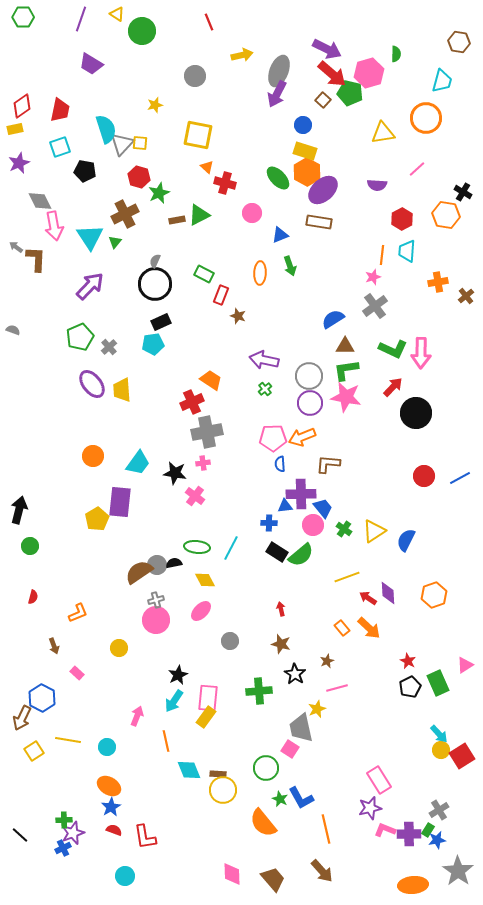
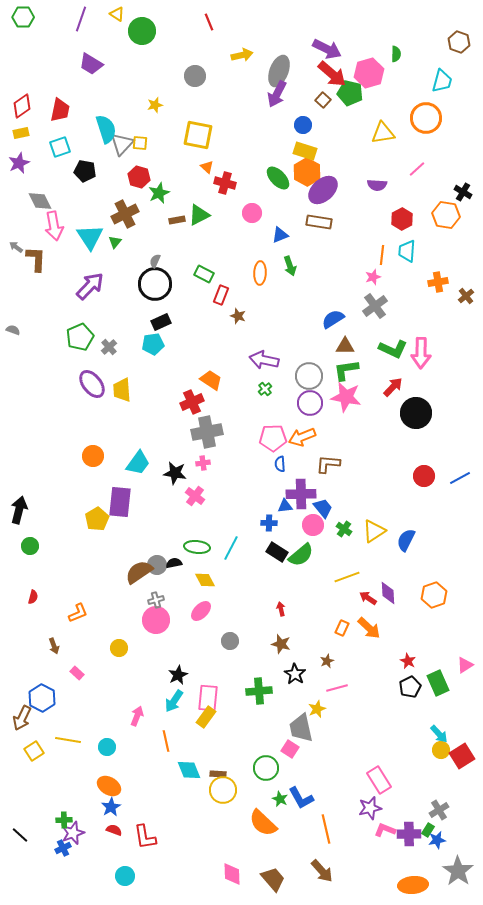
brown hexagon at (459, 42): rotated 10 degrees clockwise
yellow rectangle at (15, 129): moved 6 px right, 4 px down
orange rectangle at (342, 628): rotated 63 degrees clockwise
orange semicircle at (263, 823): rotated 8 degrees counterclockwise
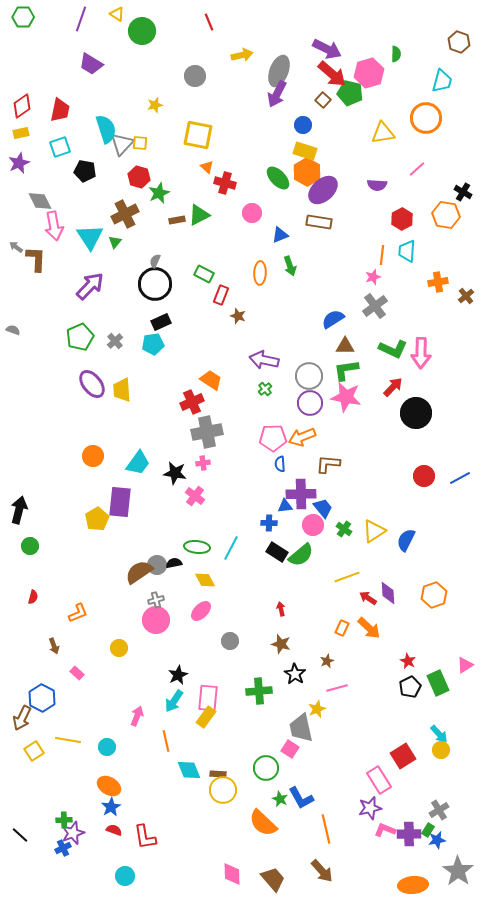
gray cross at (109, 347): moved 6 px right, 6 px up
red square at (462, 756): moved 59 px left
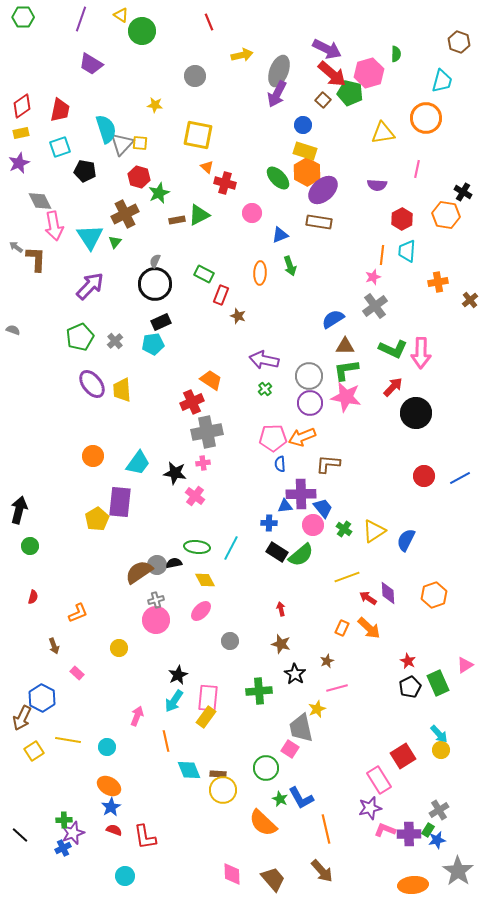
yellow triangle at (117, 14): moved 4 px right, 1 px down
yellow star at (155, 105): rotated 21 degrees clockwise
pink line at (417, 169): rotated 36 degrees counterclockwise
brown cross at (466, 296): moved 4 px right, 4 px down
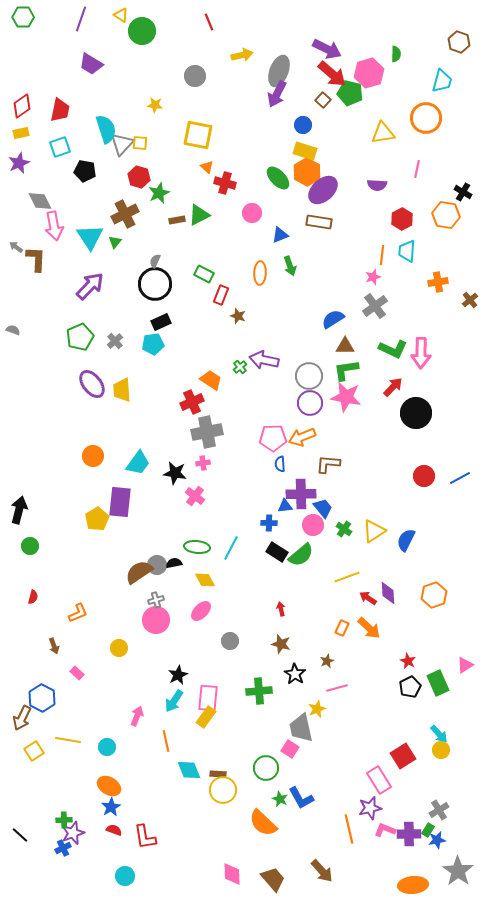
green cross at (265, 389): moved 25 px left, 22 px up
orange line at (326, 829): moved 23 px right
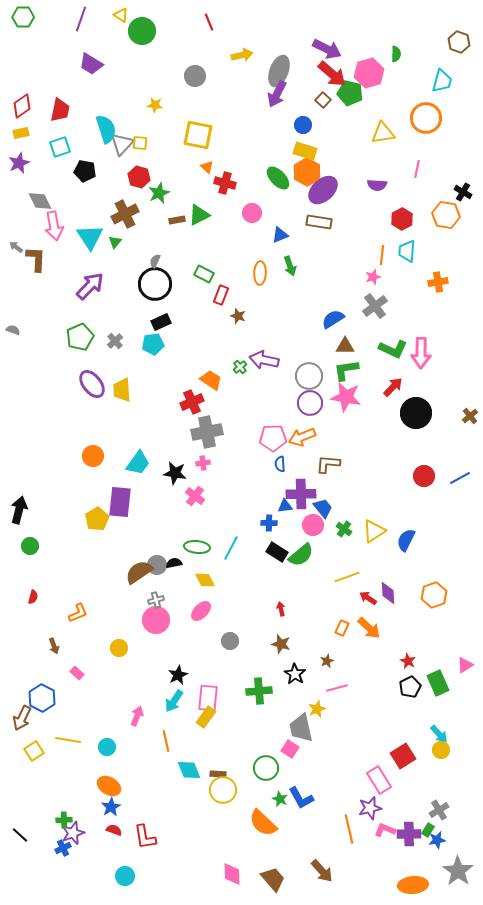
brown cross at (470, 300): moved 116 px down
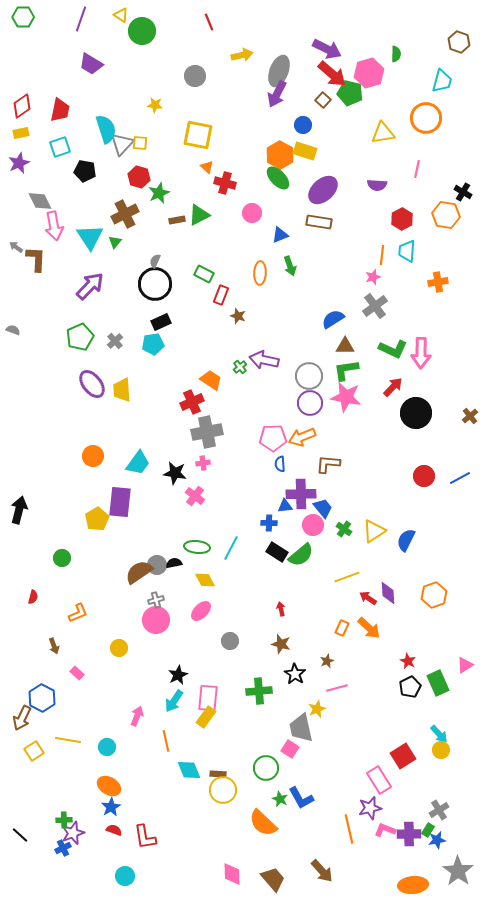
orange hexagon at (307, 172): moved 27 px left, 17 px up
green circle at (30, 546): moved 32 px right, 12 px down
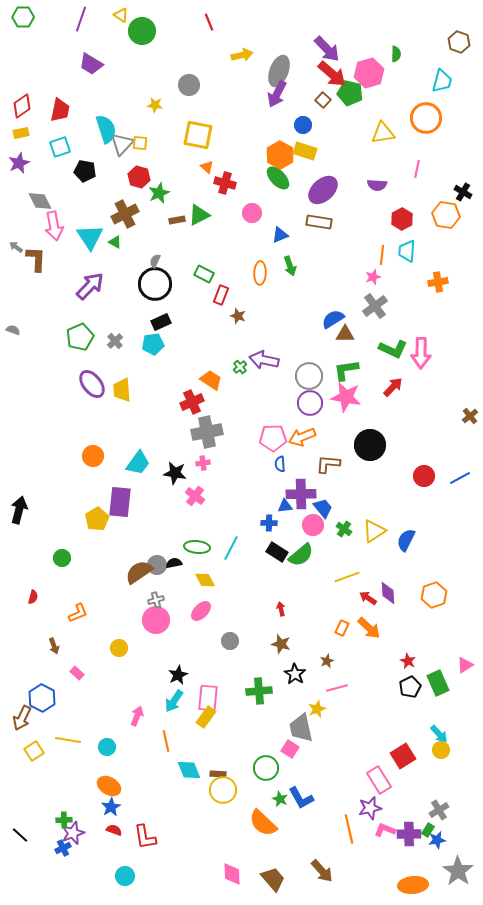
purple arrow at (327, 49): rotated 20 degrees clockwise
gray circle at (195, 76): moved 6 px left, 9 px down
green triangle at (115, 242): rotated 40 degrees counterclockwise
brown triangle at (345, 346): moved 12 px up
black circle at (416, 413): moved 46 px left, 32 px down
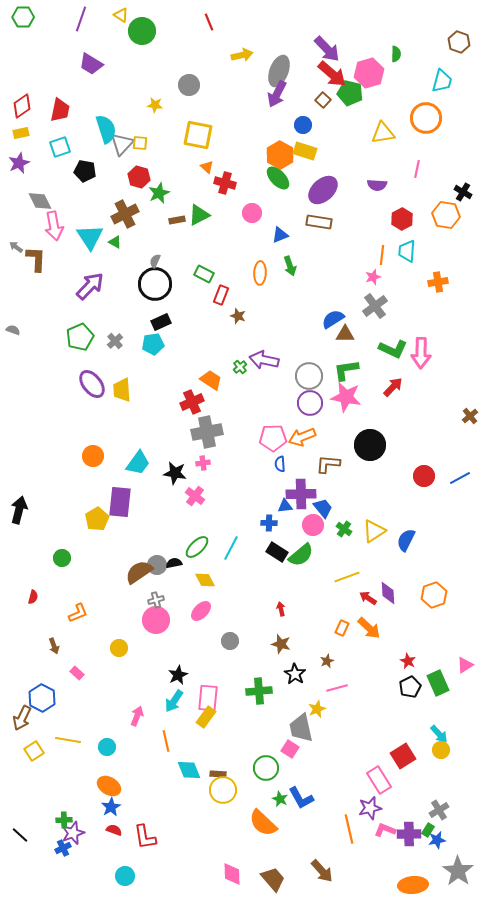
green ellipse at (197, 547): rotated 50 degrees counterclockwise
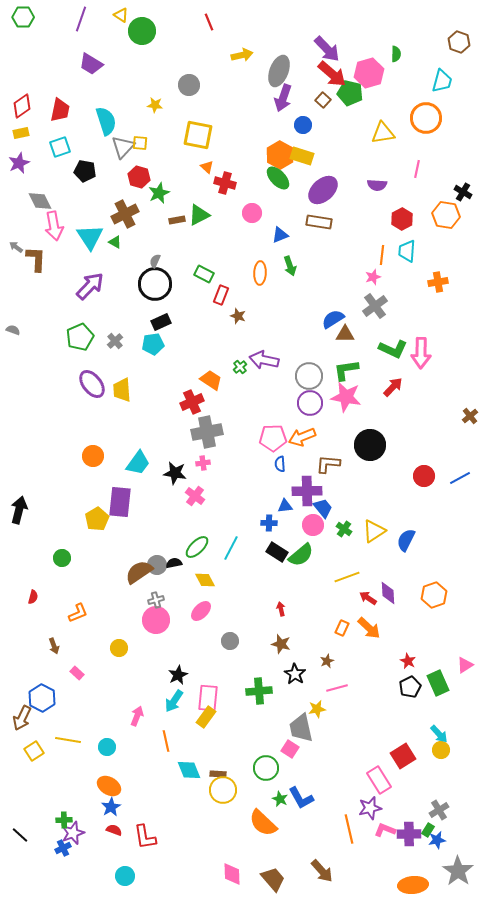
purple arrow at (277, 94): moved 6 px right, 4 px down; rotated 8 degrees counterclockwise
cyan semicircle at (106, 129): moved 8 px up
gray triangle at (122, 144): moved 1 px right, 3 px down
yellow rectangle at (305, 151): moved 3 px left, 5 px down
purple cross at (301, 494): moved 6 px right, 3 px up
yellow star at (317, 709): rotated 12 degrees clockwise
